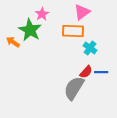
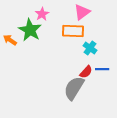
orange arrow: moved 3 px left, 2 px up
blue line: moved 1 px right, 3 px up
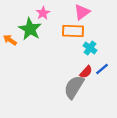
pink star: moved 1 px right, 1 px up
green star: moved 1 px up
blue line: rotated 40 degrees counterclockwise
gray semicircle: moved 1 px up
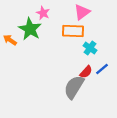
pink star: rotated 16 degrees counterclockwise
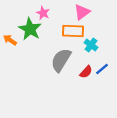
cyan cross: moved 1 px right, 3 px up
gray semicircle: moved 13 px left, 27 px up
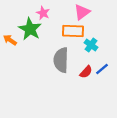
gray semicircle: rotated 30 degrees counterclockwise
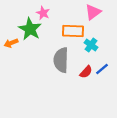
pink triangle: moved 11 px right
orange arrow: moved 1 px right, 3 px down; rotated 56 degrees counterclockwise
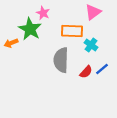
orange rectangle: moved 1 px left
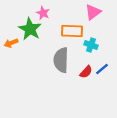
cyan cross: rotated 16 degrees counterclockwise
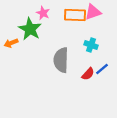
pink triangle: rotated 18 degrees clockwise
orange rectangle: moved 3 px right, 16 px up
red semicircle: moved 2 px right, 2 px down
